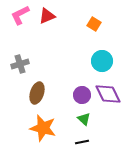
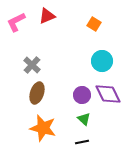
pink L-shape: moved 4 px left, 7 px down
gray cross: moved 12 px right, 1 px down; rotated 30 degrees counterclockwise
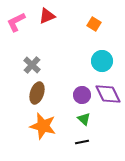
orange star: moved 2 px up
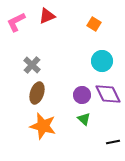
black line: moved 31 px right
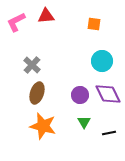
red triangle: moved 1 px left; rotated 18 degrees clockwise
orange square: rotated 24 degrees counterclockwise
purple circle: moved 2 px left
green triangle: moved 3 px down; rotated 16 degrees clockwise
black line: moved 4 px left, 9 px up
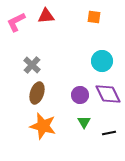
orange square: moved 7 px up
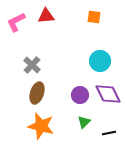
cyan circle: moved 2 px left
green triangle: rotated 16 degrees clockwise
orange star: moved 2 px left
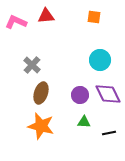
pink L-shape: rotated 50 degrees clockwise
cyan circle: moved 1 px up
brown ellipse: moved 4 px right
green triangle: rotated 48 degrees clockwise
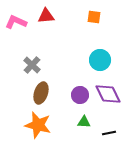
orange star: moved 3 px left, 1 px up
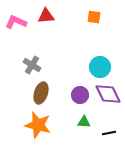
cyan circle: moved 7 px down
gray cross: rotated 12 degrees counterclockwise
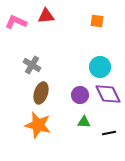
orange square: moved 3 px right, 4 px down
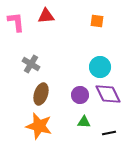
pink L-shape: rotated 60 degrees clockwise
gray cross: moved 1 px left, 1 px up
brown ellipse: moved 1 px down
orange star: moved 1 px right, 1 px down
